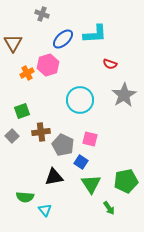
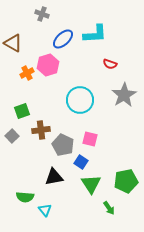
brown triangle: rotated 30 degrees counterclockwise
brown cross: moved 2 px up
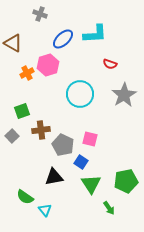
gray cross: moved 2 px left
cyan circle: moved 6 px up
green semicircle: rotated 30 degrees clockwise
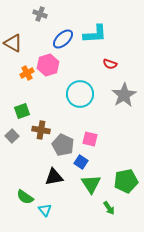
brown cross: rotated 18 degrees clockwise
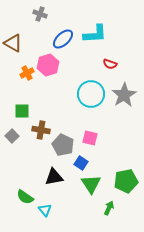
cyan circle: moved 11 px right
green square: rotated 21 degrees clockwise
pink square: moved 1 px up
blue square: moved 1 px down
green arrow: rotated 120 degrees counterclockwise
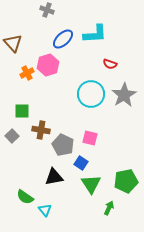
gray cross: moved 7 px right, 4 px up
brown triangle: rotated 18 degrees clockwise
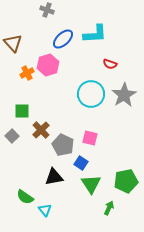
brown cross: rotated 36 degrees clockwise
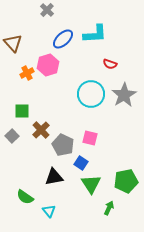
gray cross: rotated 24 degrees clockwise
cyan triangle: moved 4 px right, 1 px down
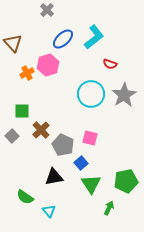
cyan L-shape: moved 1 px left, 3 px down; rotated 35 degrees counterclockwise
blue square: rotated 16 degrees clockwise
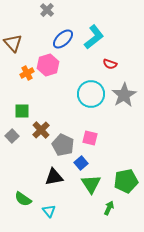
green semicircle: moved 2 px left, 2 px down
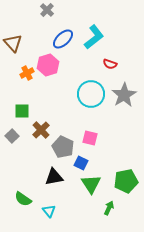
gray pentagon: moved 2 px down
blue square: rotated 24 degrees counterclockwise
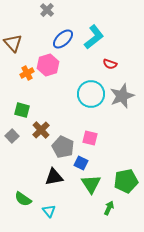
gray star: moved 2 px left, 1 px down; rotated 10 degrees clockwise
green square: moved 1 px up; rotated 14 degrees clockwise
